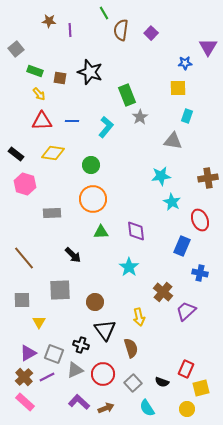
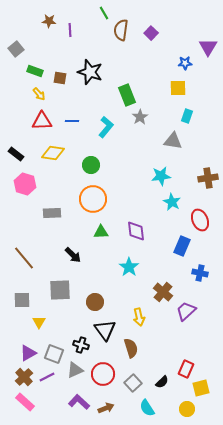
black semicircle at (162, 382): rotated 64 degrees counterclockwise
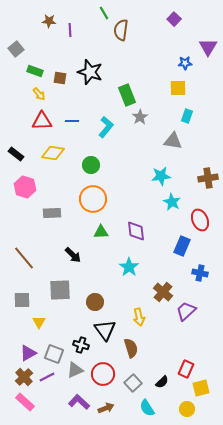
purple square at (151, 33): moved 23 px right, 14 px up
pink hexagon at (25, 184): moved 3 px down
